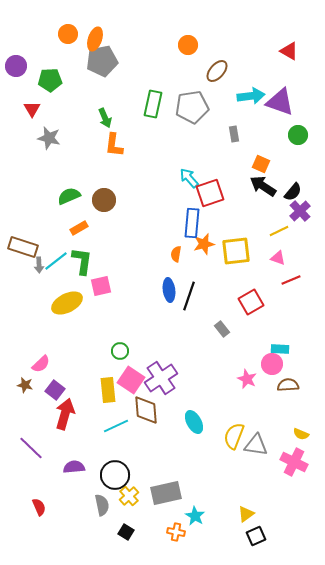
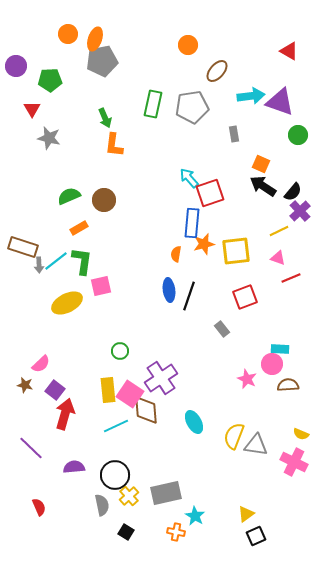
red line at (291, 280): moved 2 px up
red square at (251, 302): moved 6 px left, 5 px up; rotated 10 degrees clockwise
pink square at (131, 380): moved 1 px left, 14 px down
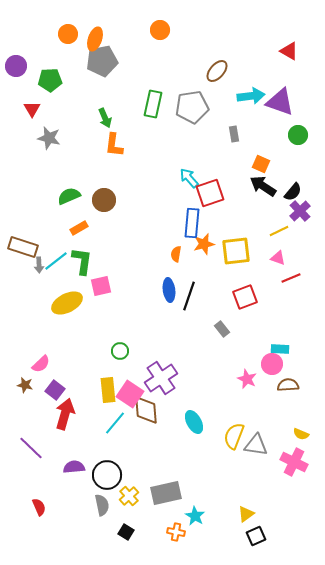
orange circle at (188, 45): moved 28 px left, 15 px up
cyan line at (116, 426): moved 1 px left, 3 px up; rotated 25 degrees counterclockwise
black circle at (115, 475): moved 8 px left
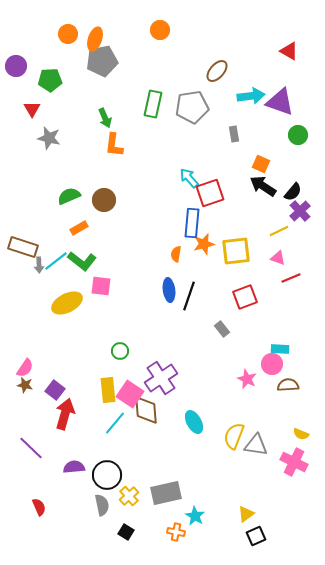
green L-shape at (82, 261): rotated 120 degrees clockwise
pink square at (101, 286): rotated 20 degrees clockwise
pink semicircle at (41, 364): moved 16 px left, 4 px down; rotated 12 degrees counterclockwise
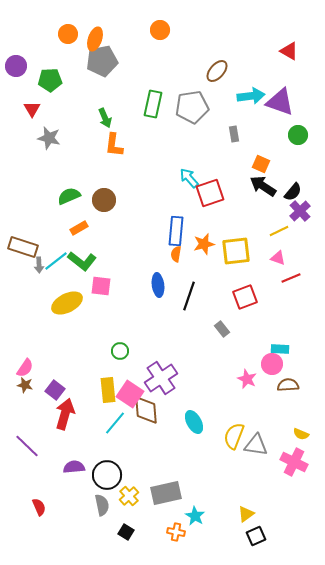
blue rectangle at (192, 223): moved 16 px left, 8 px down
blue ellipse at (169, 290): moved 11 px left, 5 px up
purple line at (31, 448): moved 4 px left, 2 px up
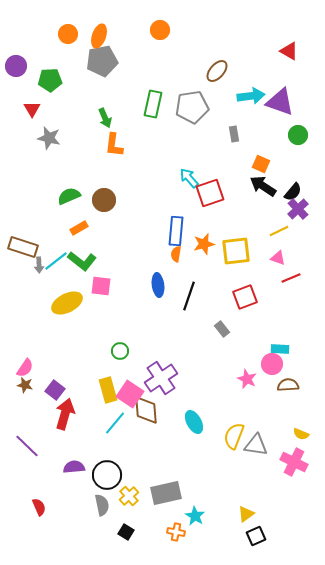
orange ellipse at (95, 39): moved 4 px right, 3 px up
purple cross at (300, 211): moved 2 px left, 2 px up
yellow rectangle at (108, 390): rotated 10 degrees counterclockwise
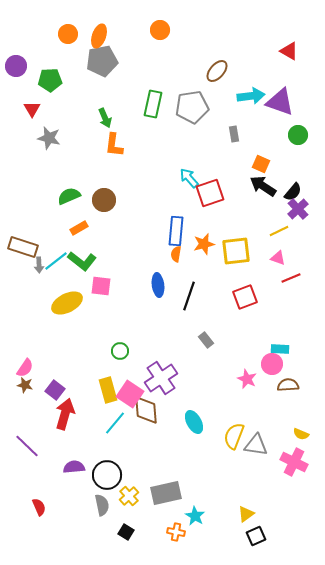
gray rectangle at (222, 329): moved 16 px left, 11 px down
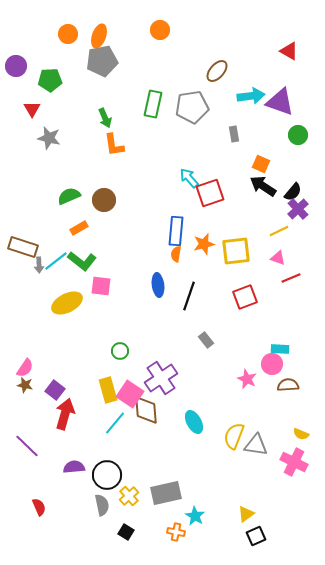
orange L-shape at (114, 145): rotated 15 degrees counterclockwise
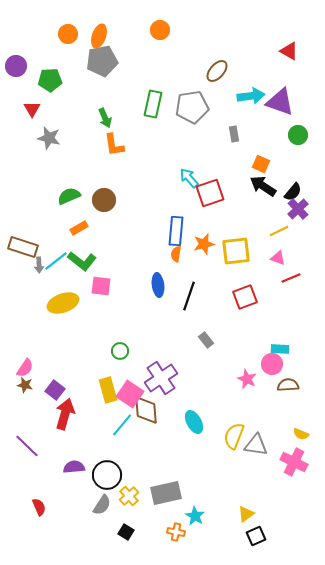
yellow ellipse at (67, 303): moved 4 px left; rotated 8 degrees clockwise
cyan line at (115, 423): moved 7 px right, 2 px down
gray semicircle at (102, 505): rotated 45 degrees clockwise
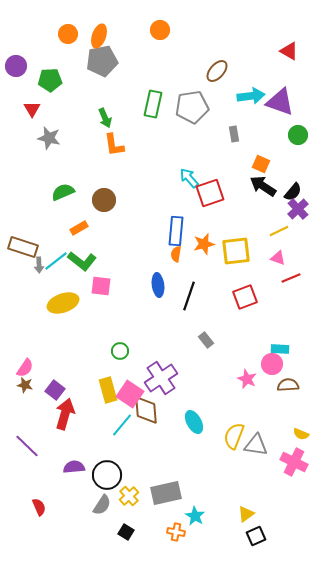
green semicircle at (69, 196): moved 6 px left, 4 px up
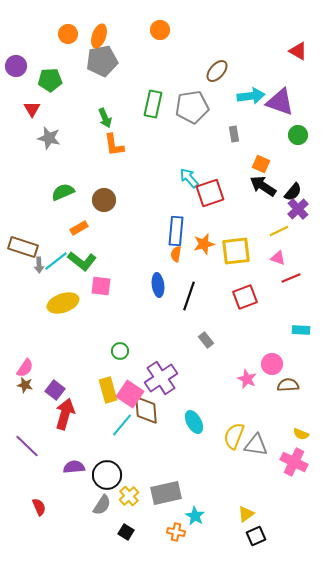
red triangle at (289, 51): moved 9 px right
cyan rectangle at (280, 349): moved 21 px right, 19 px up
